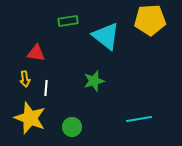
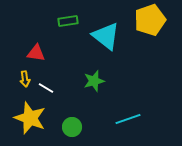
yellow pentagon: rotated 16 degrees counterclockwise
white line: rotated 63 degrees counterclockwise
cyan line: moved 11 px left; rotated 10 degrees counterclockwise
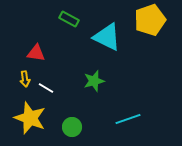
green rectangle: moved 1 px right, 2 px up; rotated 36 degrees clockwise
cyan triangle: moved 1 px right, 1 px down; rotated 12 degrees counterclockwise
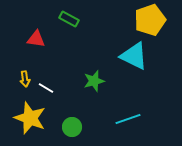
cyan triangle: moved 27 px right, 19 px down
red triangle: moved 14 px up
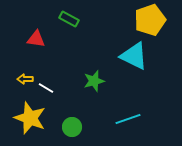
yellow arrow: rotated 98 degrees clockwise
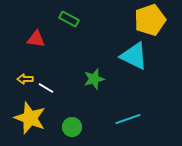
green star: moved 2 px up
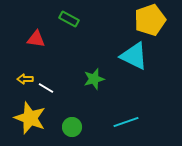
cyan line: moved 2 px left, 3 px down
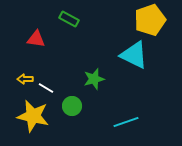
cyan triangle: moved 1 px up
yellow star: moved 3 px right, 2 px up; rotated 8 degrees counterclockwise
green circle: moved 21 px up
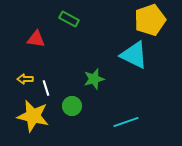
white line: rotated 42 degrees clockwise
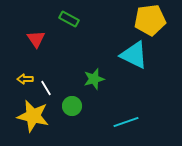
yellow pentagon: rotated 12 degrees clockwise
red triangle: rotated 48 degrees clockwise
white line: rotated 14 degrees counterclockwise
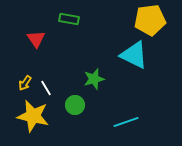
green rectangle: rotated 18 degrees counterclockwise
yellow arrow: moved 4 px down; rotated 56 degrees counterclockwise
green circle: moved 3 px right, 1 px up
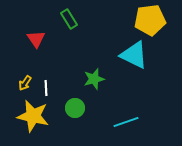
green rectangle: rotated 48 degrees clockwise
white line: rotated 28 degrees clockwise
green circle: moved 3 px down
